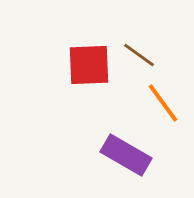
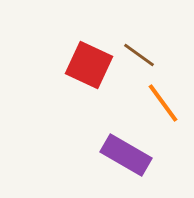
red square: rotated 27 degrees clockwise
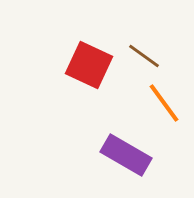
brown line: moved 5 px right, 1 px down
orange line: moved 1 px right
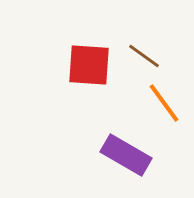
red square: rotated 21 degrees counterclockwise
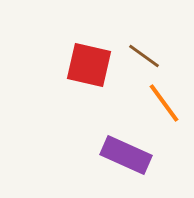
red square: rotated 9 degrees clockwise
purple rectangle: rotated 6 degrees counterclockwise
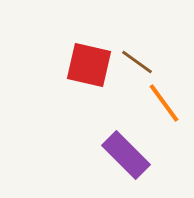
brown line: moved 7 px left, 6 px down
purple rectangle: rotated 21 degrees clockwise
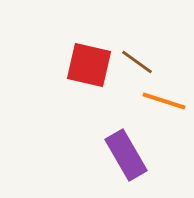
orange line: moved 2 px up; rotated 36 degrees counterclockwise
purple rectangle: rotated 15 degrees clockwise
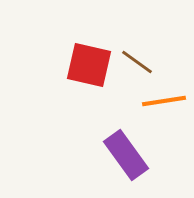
orange line: rotated 27 degrees counterclockwise
purple rectangle: rotated 6 degrees counterclockwise
